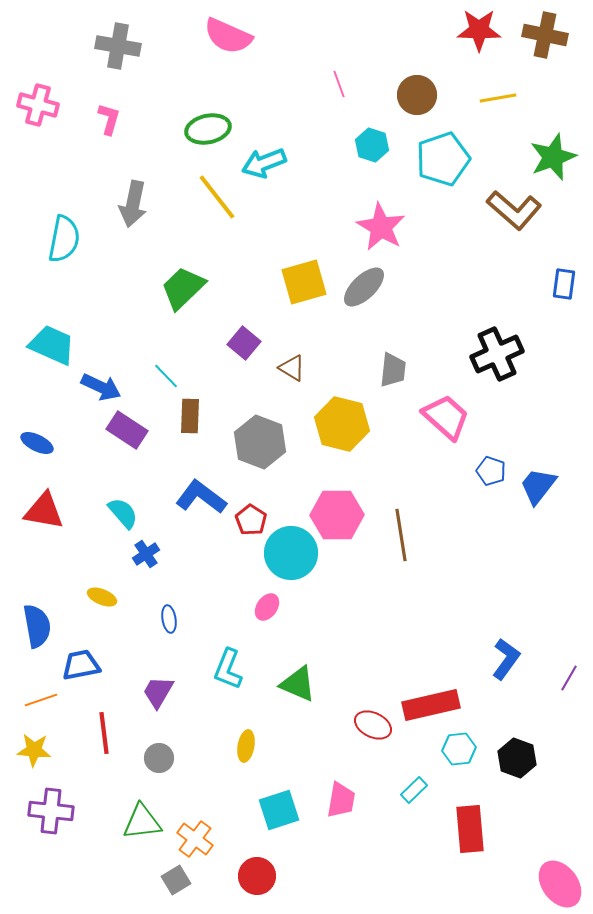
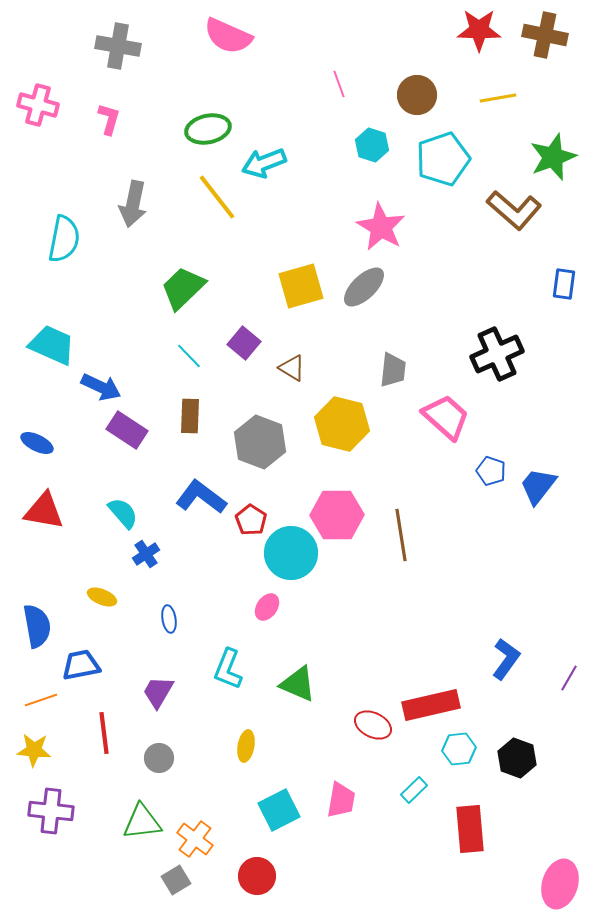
yellow square at (304, 282): moved 3 px left, 4 px down
cyan line at (166, 376): moved 23 px right, 20 px up
cyan square at (279, 810): rotated 9 degrees counterclockwise
pink ellipse at (560, 884): rotated 54 degrees clockwise
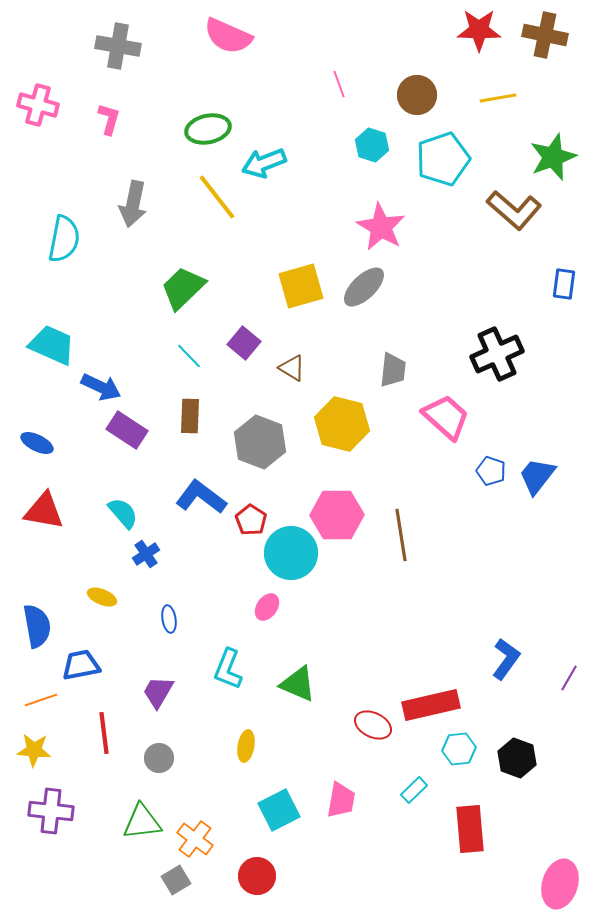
blue trapezoid at (538, 486): moved 1 px left, 10 px up
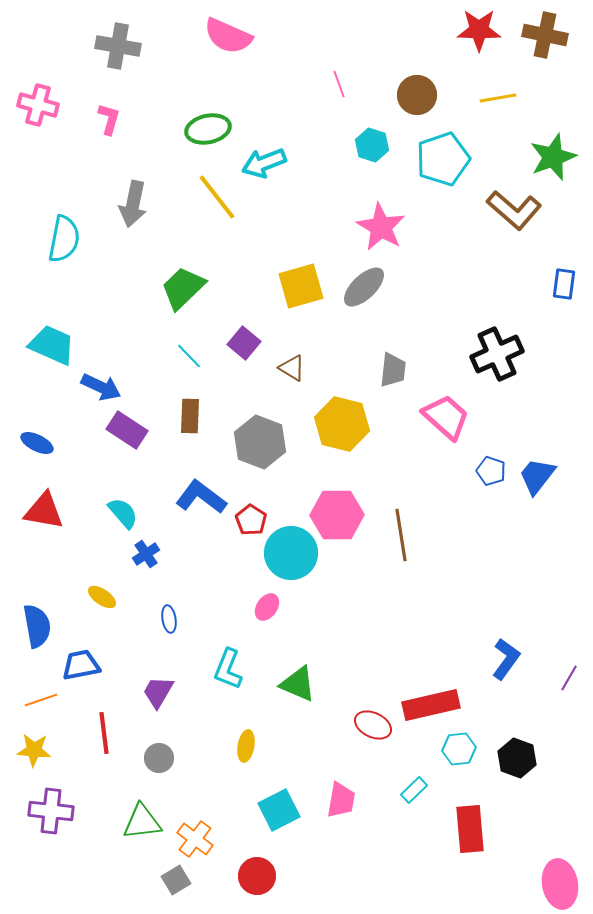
yellow ellipse at (102, 597): rotated 12 degrees clockwise
pink ellipse at (560, 884): rotated 27 degrees counterclockwise
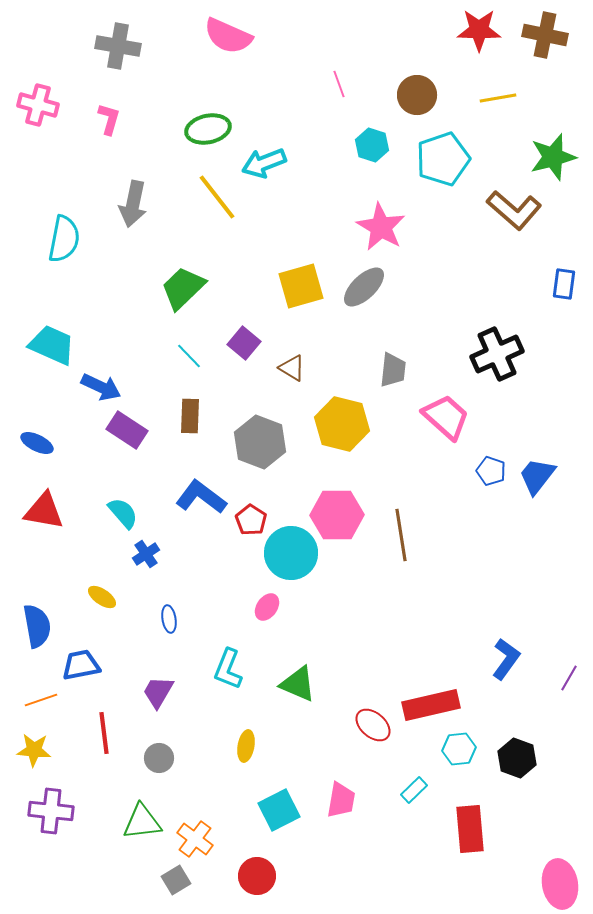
green star at (553, 157): rotated 6 degrees clockwise
red ellipse at (373, 725): rotated 15 degrees clockwise
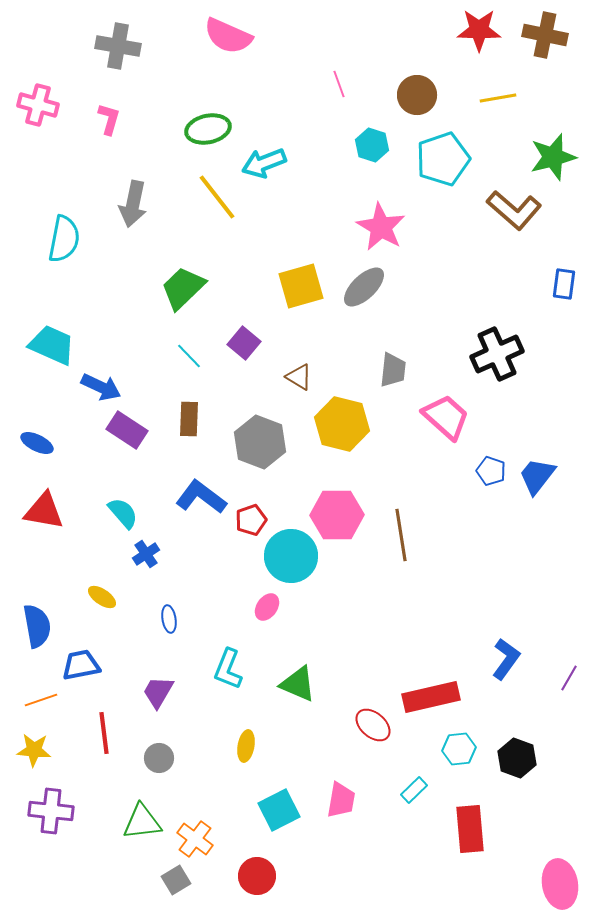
brown triangle at (292, 368): moved 7 px right, 9 px down
brown rectangle at (190, 416): moved 1 px left, 3 px down
red pentagon at (251, 520): rotated 20 degrees clockwise
cyan circle at (291, 553): moved 3 px down
red rectangle at (431, 705): moved 8 px up
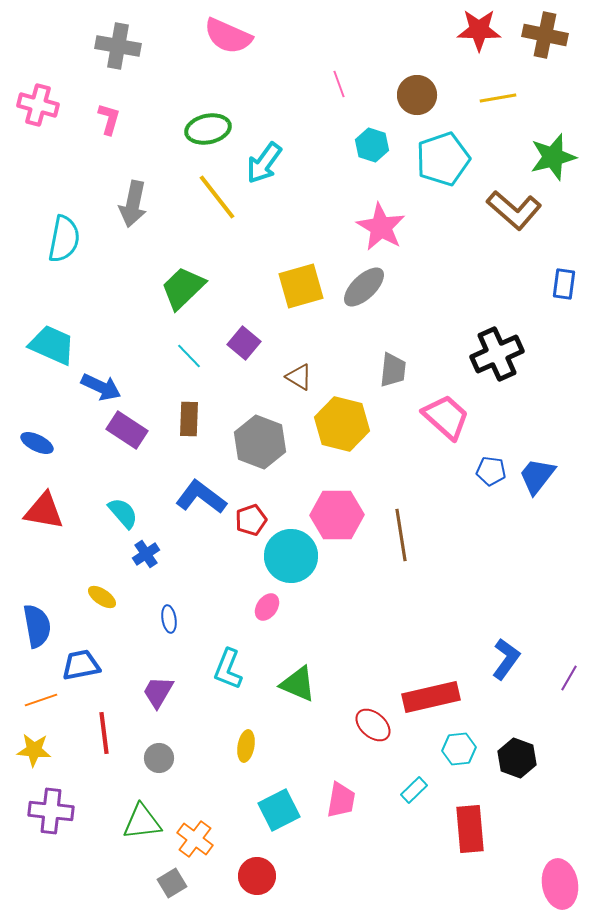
cyan arrow at (264, 163): rotated 33 degrees counterclockwise
blue pentagon at (491, 471): rotated 12 degrees counterclockwise
gray square at (176, 880): moved 4 px left, 3 px down
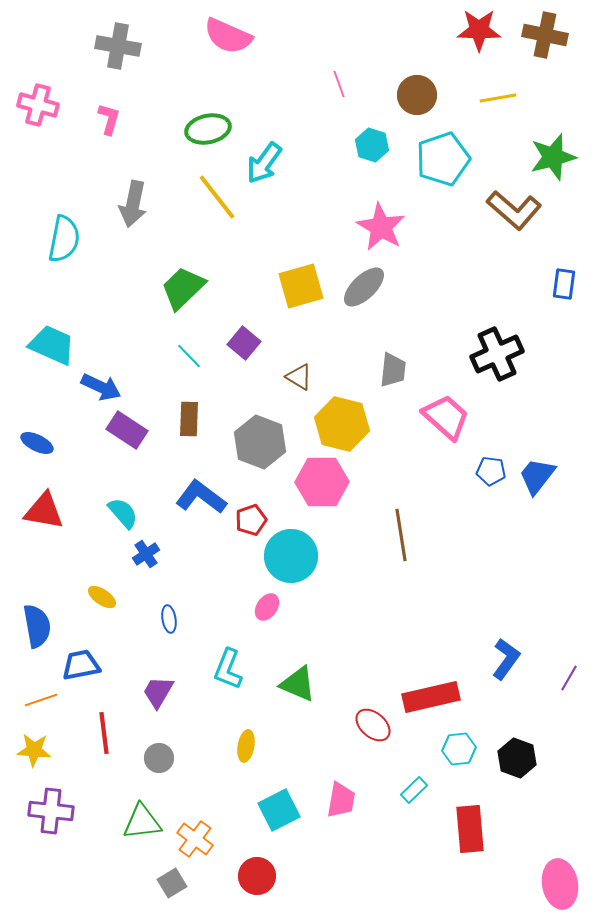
pink hexagon at (337, 515): moved 15 px left, 33 px up
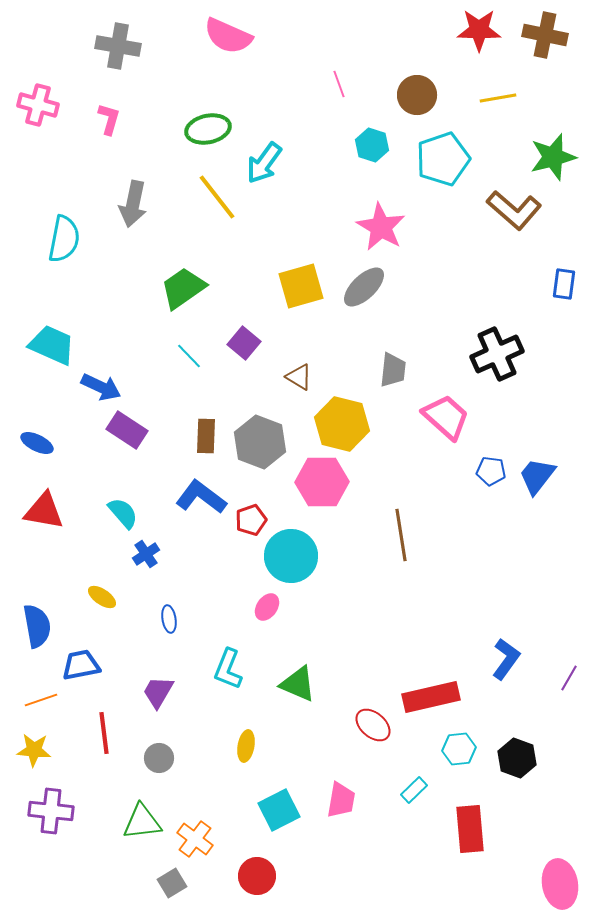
green trapezoid at (183, 288): rotated 9 degrees clockwise
brown rectangle at (189, 419): moved 17 px right, 17 px down
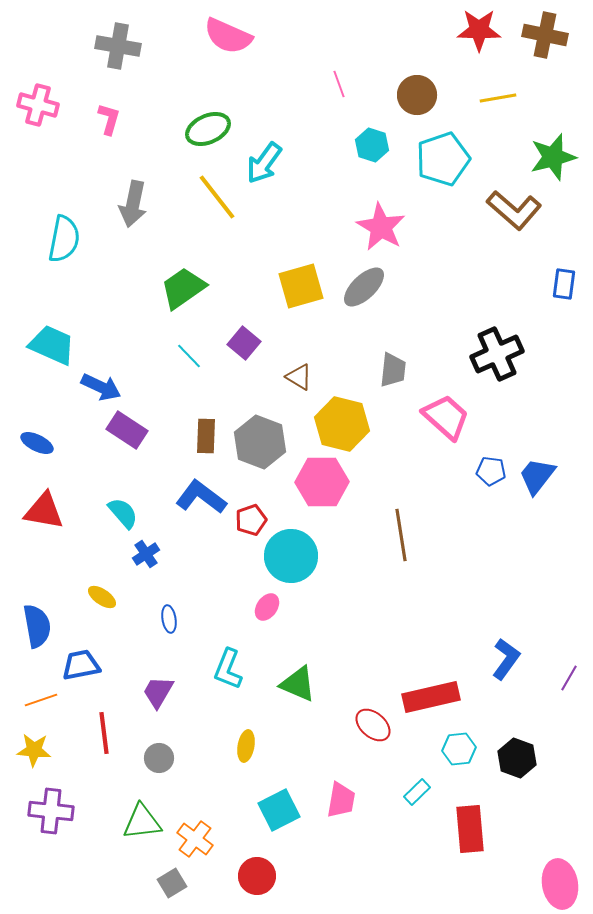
green ellipse at (208, 129): rotated 12 degrees counterclockwise
cyan rectangle at (414, 790): moved 3 px right, 2 px down
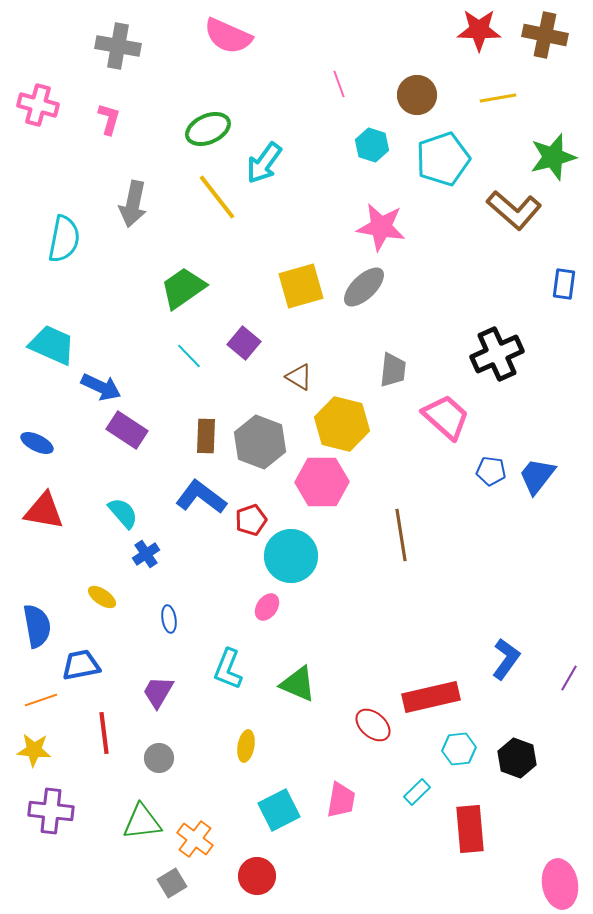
pink star at (381, 227): rotated 21 degrees counterclockwise
